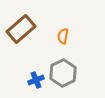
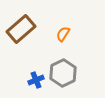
orange semicircle: moved 2 px up; rotated 21 degrees clockwise
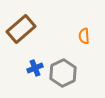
orange semicircle: moved 21 px right, 2 px down; rotated 35 degrees counterclockwise
blue cross: moved 1 px left, 12 px up
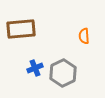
brown rectangle: rotated 36 degrees clockwise
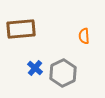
blue cross: rotated 28 degrees counterclockwise
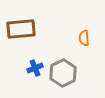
orange semicircle: moved 2 px down
blue cross: rotated 28 degrees clockwise
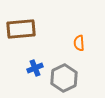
orange semicircle: moved 5 px left, 5 px down
gray hexagon: moved 1 px right, 5 px down
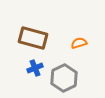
brown rectangle: moved 12 px right, 9 px down; rotated 20 degrees clockwise
orange semicircle: rotated 77 degrees clockwise
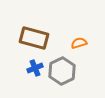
brown rectangle: moved 1 px right
gray hexagon: moved 2 px left, 7 px up
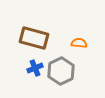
orange semicircle: rotated 21 degrees clockwise
gray hexagon: moved 1 px left
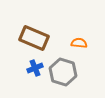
brown rectangle: rotated 8 degrees clockwise
gray hexagon: moved 2 px right, 1 px down; rotated 16 degrees counterclockwise
